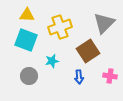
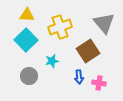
gray triangle: rotated 25 degrees counterclockwise
cyan square: rotated 25 degrees clockwise
pink cross: moved 11 px left, 7 px down
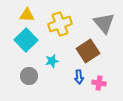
yellow cross: moved 3 px up
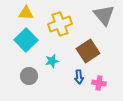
yellow triangle: moved 1 px left, 2 px up
gray triangle: moved 8 px up
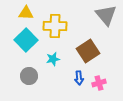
gray triangle: moved 2 px right
yellow cross: moved 5 px left, 2 px down; rotated 20 degrees clockwise
cyan star: moved 1 px right, 2 px up
blue arrow: moved 1 px down
pink cross: rotated 24 degrees counterclockwise
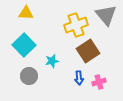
yellow cross: moved 21 px right, 1 px up; rotated 20 degrees counterclockwise
cyan square: moved 2 px left, 5 px down
cyan star: moved 1 px left, 2 px down
pink cross: moved 1 px up
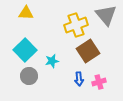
cyan square: moved 1 px right, 5 px down
blue arrow: moved 1 px down
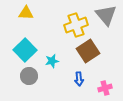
pink cross: moved 6 px right, 6 px down
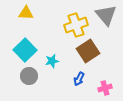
blue arrow: rotated 32 degrees clockwise
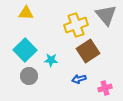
cyan star: moved 1 px left, 1 px up; rotated 16 degrees clockwise
blue arrow: rotated 48 degrees clockwise
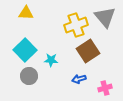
gray triangle: moved 1 px left, 2 px down
